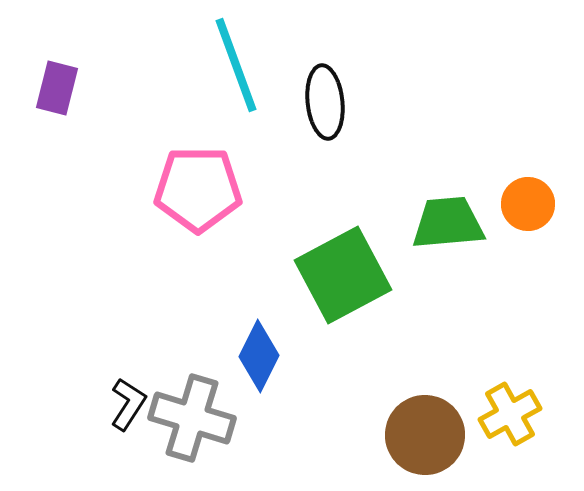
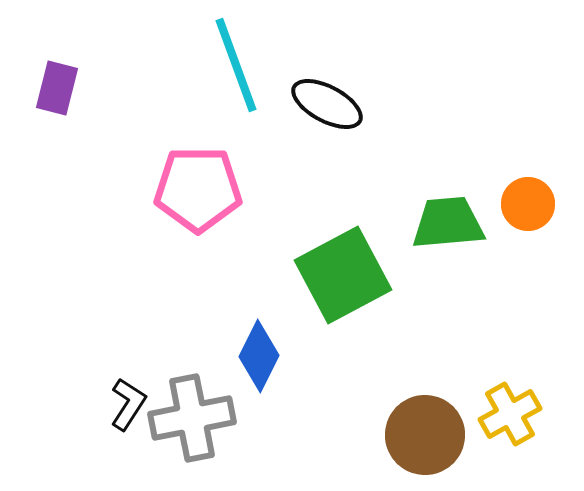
black ellipse: moved 2 px right, 2 px down; rotated 56 degrees counterclockwise
gray cross: rotated 28 degrees counterclockwise
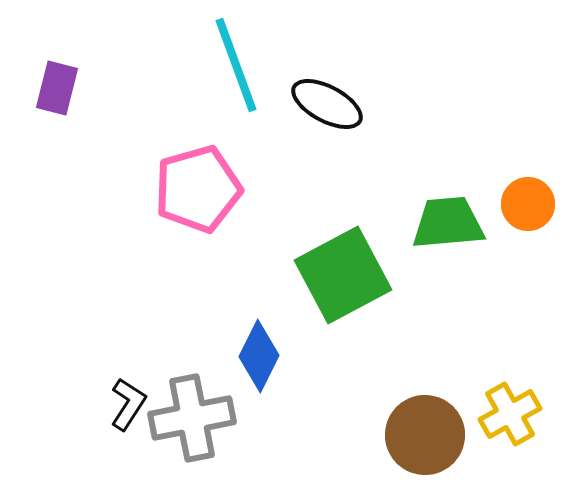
pink pentagon: rotated 16 degrees counterclockwise
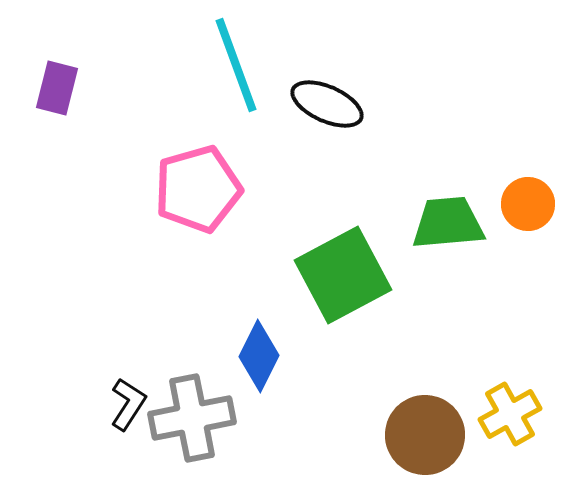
black ellipse: rotated 4 degrees counterclockwise
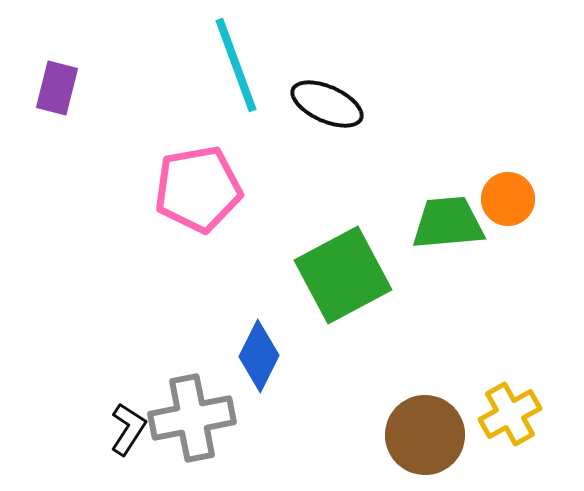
pink pentagon: rotated 6 degrees clockwise
orange circle: moved 20 px left, 5 px up
black L-shape: moved 25 px down
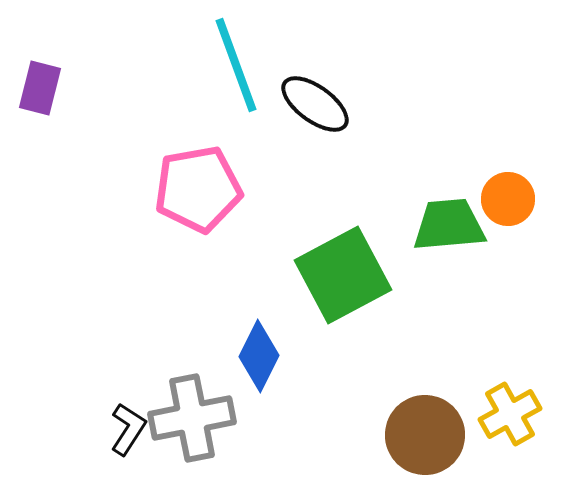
purple rectangle: moved 17 px left
black ellipse: moved 12 px left; rotated 12 degrees clockwise
green trapezoid: moved 1 px right, 2 px down
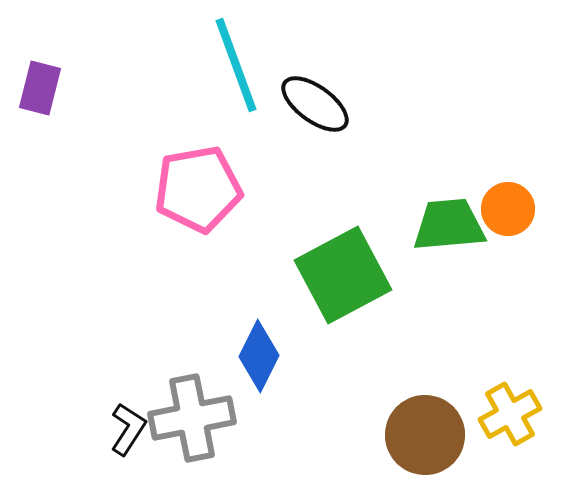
orange circle: moved 10 px down
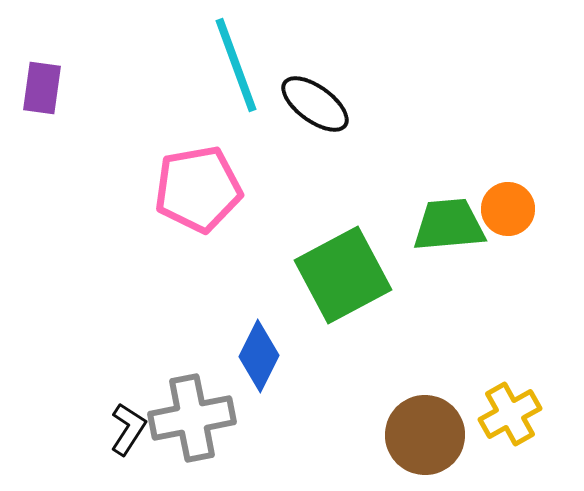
purple rectangle: moved 2 px right; rotated 6 degrees counterclockwise
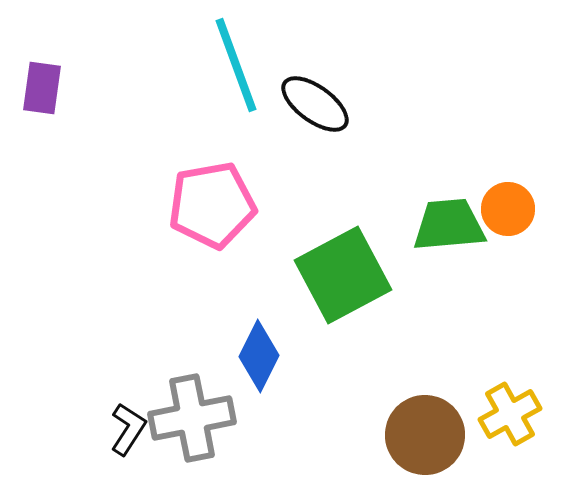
pink pentagon: moved 14 px right, 16 px down
